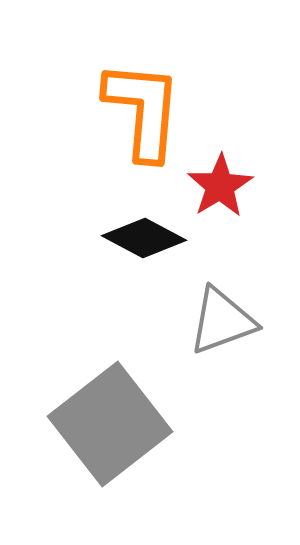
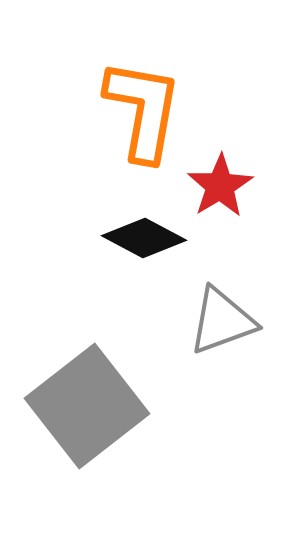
orange L-shape: rotated 5 degrees clockwise
gray square: moved 23 px left, 18 px up
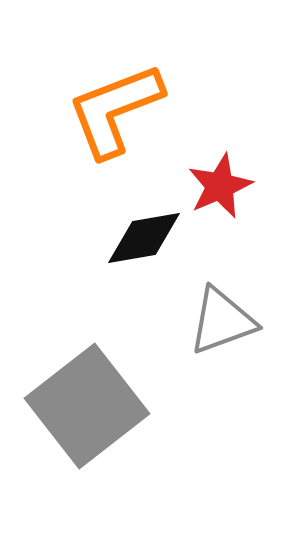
orange L-shape: moved 28 px left; rotated 121 degrees counterclockwise
red star: rotated 8 degrees clockwise
black diamond: rotated 38 degrees counterclockwise
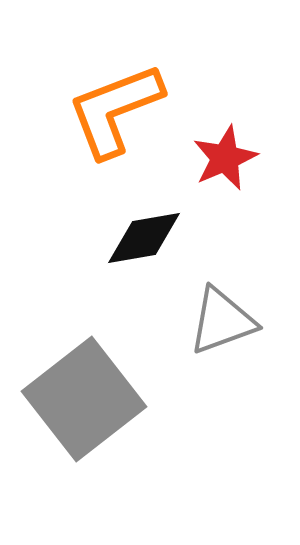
red star: moved 5 px right, 28 px up
gray square: moved 3 px left, 7 px up
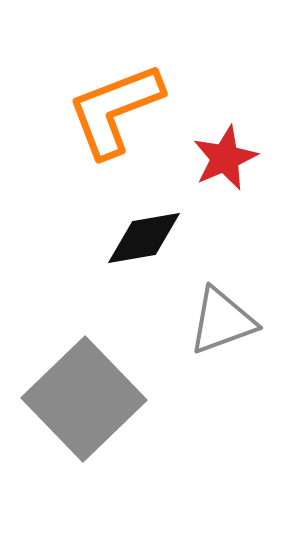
gray square: rotated 6 degrees counterclockwise
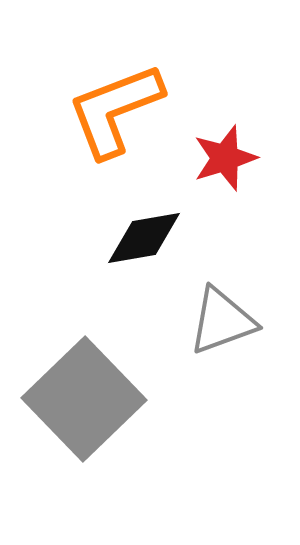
red star: rotated 6 degrees clockwise
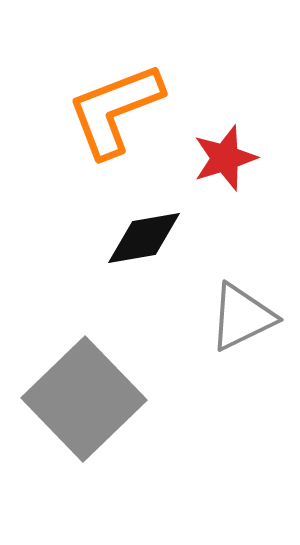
gray triangle: moved 20 px right, 4 px up; rotated 6 degrees counterclockwise
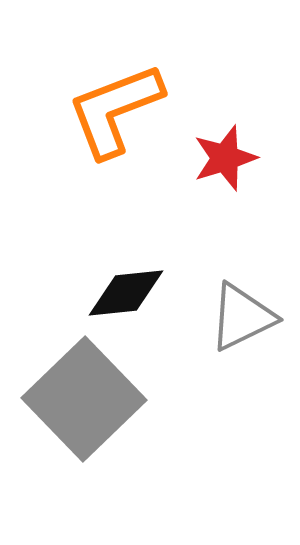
black diamond: moved 18 px left, 55 px down; rotated 4 degrees clockwise
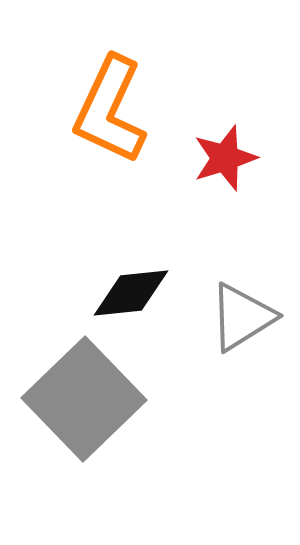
orange L-shape: moved 5 px left; rotated 44 degrees counterclockwise
black diamond: moved 5 px right
gray triangle: rotated 6 degrees counterclockwise
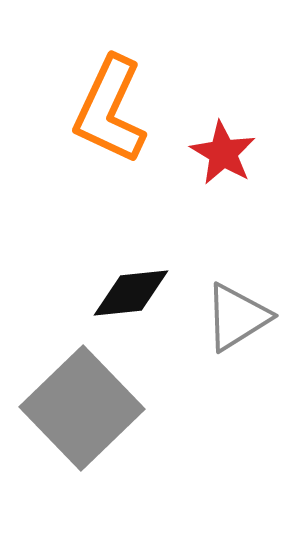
red star: moved 2 px left, 5 px up; rotated 24 degrees counterclockwise
gray triangle: moved 5 px left
gray square: moved 2 px left, 9 px down
